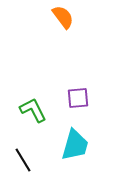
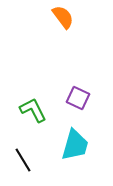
purple square: rotated 30 degrees clockwise
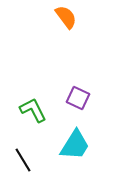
orange semicircle: moved 3 px right
cyan trapezoid: rotated 16 degrees clockwise
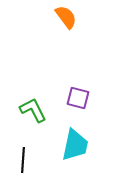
purple square: rotated 10 degrees counterclockwise
cyan trapezoid: rotated 20 degrees counterclockwise
black line: rotated 35 degrees clockwise
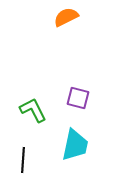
orange semicircle: rotated 80 degrees counterclockwise
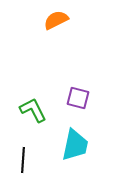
orange semicircle: moved 10 px left, 3 px down
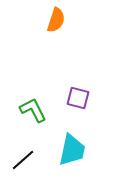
orange semicircle: rotated 135 degrees clockwise
cyan trapezoid: moved 3 px left, 5 px down
black line: rotated 45 degrees clockwise
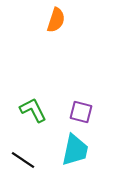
purple square: moved 3 px right, 14 px down
cyan trapezoid: moved 3 px right
black line: rotated 75 degrees clockwise
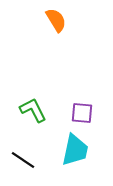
orange semicircle: rotated 50 degrees counterclockwise
purple square: moved 1 px right, 1 px down; rotated 10 degrees counterclockwise
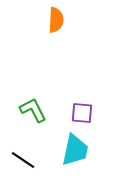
orange semicircle: rotated 35 degrees clockwise
